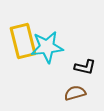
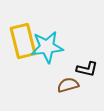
black L-shape: moved 2 px right, 2 px down
brown semicircle: moved 7 px left, 8 px up
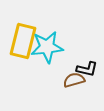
yellow rectangle: rotated 28 degrees clockwise
brown semicircle: moved 6 px right, 5 px up
